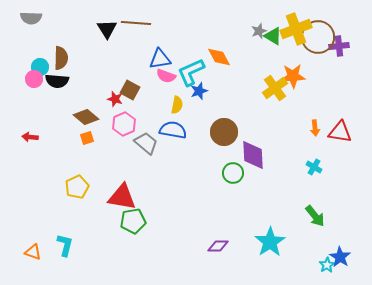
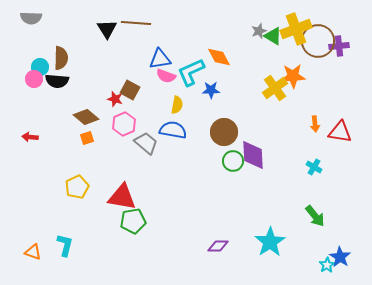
brown circle at (318, 37): moved 4 px down
blue star at (199, 91): moved 12 px right, 1 px up; rotated 18 degrees clockwise
orange arrow at (315, 128): moved 4 px up
green circle at (233, 173): moved 12 px up
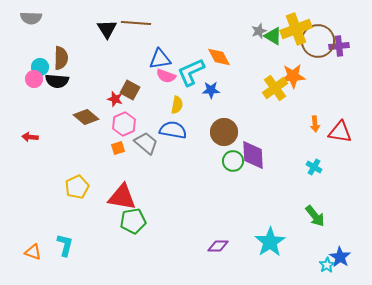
orange square at (87, 138): moved 31 px right, 10 px down
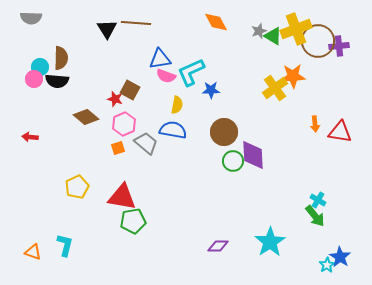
orange diamond at (219, 57): moved 3 px left, 35 px up
cyan cross at (314, 167): moved 4 px right, 33 px down
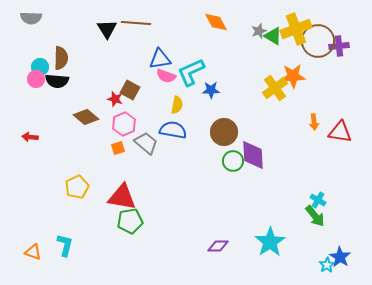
pink circle at (34, 79): moved 2 px right
orange arrow at (315, 124): moved 1 px left, 2 px up
green pentagon at (133, 221): moved 3 px left
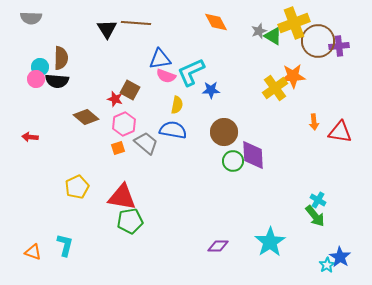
yellow cross at (296, 29): moved 2 px left, 6 px up
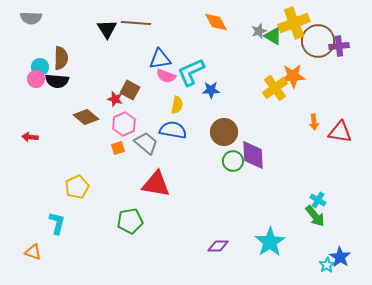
red triangle at (122, 197): moved 34 px right, 13 px up
cyan L-shape at (65, 245): moved 8 px left, 22 px up
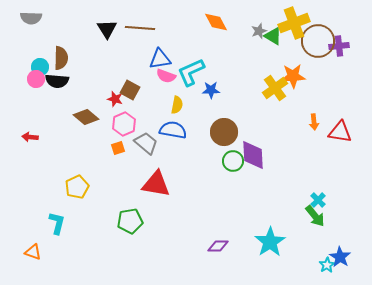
brown line at (136, 23): moved 4 px right, 5 px down
cyan cross at (318, 200): rotated 14 degrees clockwise
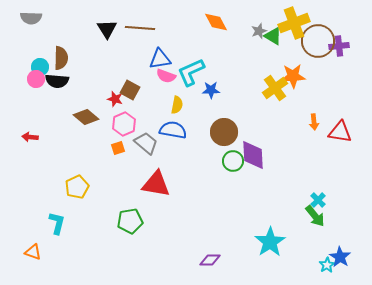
purple diamond at (218, 246): moved 8 px left, 14 px down
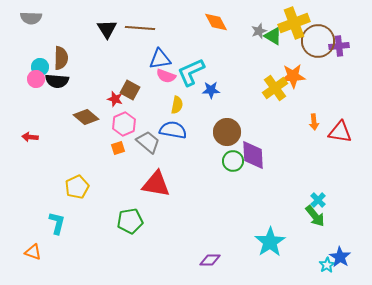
brown circle at (224, 132): moved 3 px right
gray trapezoid at (146, 143): moved 2 px right, 1 px up
